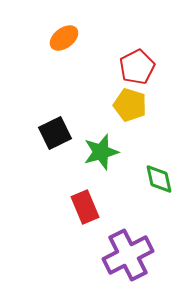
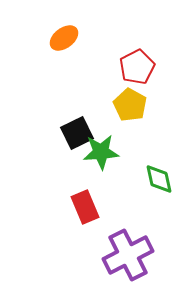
yellow pentagon: rotated 12 degrees clockwise
black square: moved 22 px right
green star: rotated 12 degrees clockwise
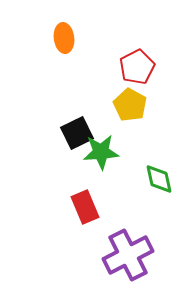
orange ellipse: rotated 60 degrees counterclockwise
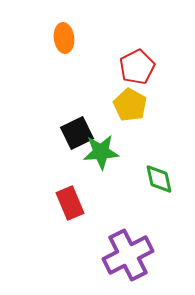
red rectangle: moved 15 px left, 4 px up
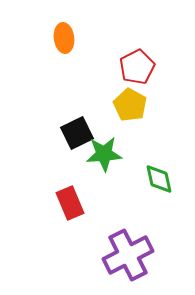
green star: moved 3 px right, 2 px down
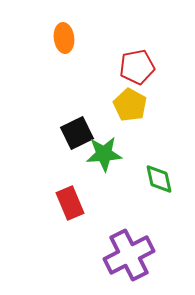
red pentagon: rotated 16 degrees clockwise
purple cross: moved 1 px right
